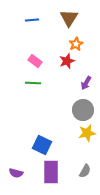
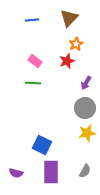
brown triangle: rotated 12 degrees clockwise
gray circle: moved 2 px right, 2 px up
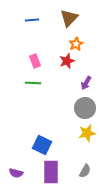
pink rectangle: rotated 32 degrees clockwise
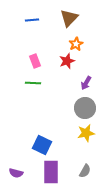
yellow star: moved 1 px left
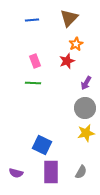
gray semicircle: moved 4 px left, 1 px down
